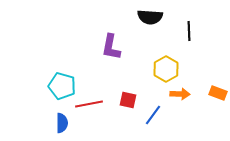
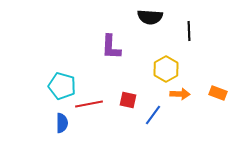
purple L-shape: rotated 8 degrees counterclockwise
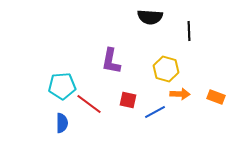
purple L-shape: moved 14 px down; rotated 8 degrees clockwise
yellow hexagon: rotated 15 degrees counterclockwise
cyan pentagon: rotated 20 degrees counterclockwise
orange rectangle: moved 2 px left, 4 px down
red line: rotated 48 degrees clockwise
blue line: moved 2 px right, 3 px up; rotated 25 degrees clockwise
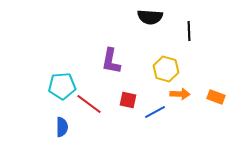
blue semicircle: moved 4 px down
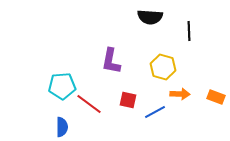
yellow hexagon: moved 3 px left, 2 px up
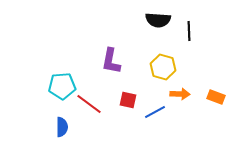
black semicircle: moved 8 px right, 3 px down
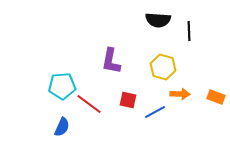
blue semicircle: rotated 24 degrees clockwise
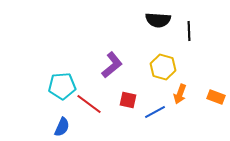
purple L-shape: moved 1 px right, 4 px down; rotated 140 degrees counterclockwise
orange arrow: rotated 108 degrees clockwise
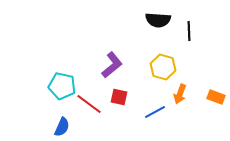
cyan pentagon: rotated 16 degrees clockwise
red square: moved 9 px left, 3 px up
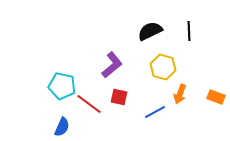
black semicircle: moved 8 px left, 11 px down; rotated 150 degrees clockwise
